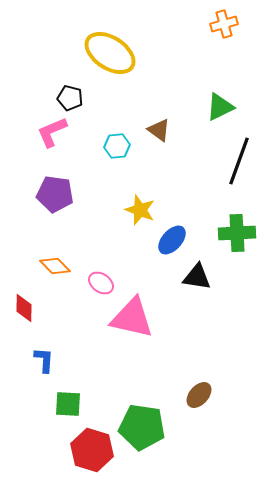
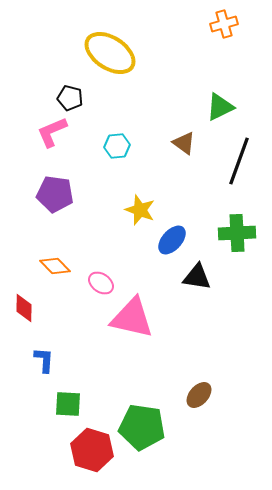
brown triangle: moved 25 px right, 13 px down
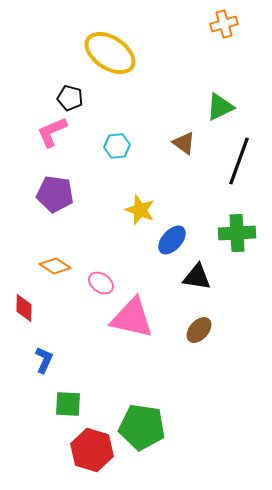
orange diamond: rotated 12 degrees counterclockwise
blue L-shape: rotated 20 degrees clockwise
brown ellipse: moved 65 px up
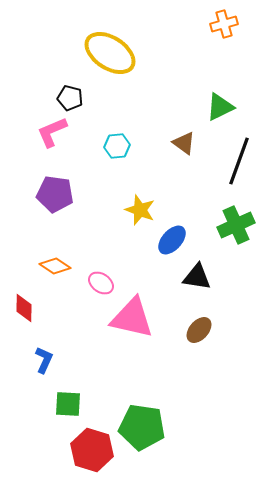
green cross: moved 1 px left, 8 px up; rotated 21 degrees counterclockwise
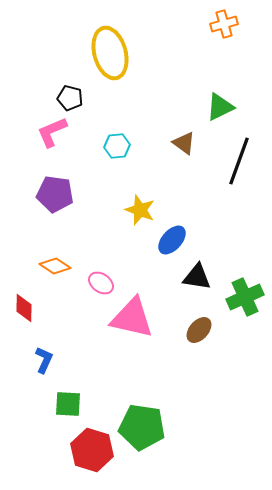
yellow ellipse: rotated 42 degrees clockwise
green cross: moved 9 px right, 72 px down
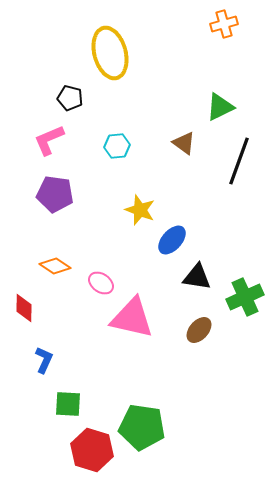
pink L-shape: moved 3 px left, 8 px down
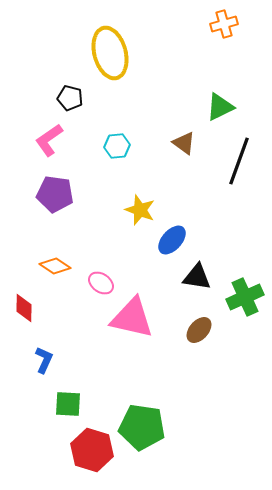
pink L-shape: rotated 12 degrees counterclockwise
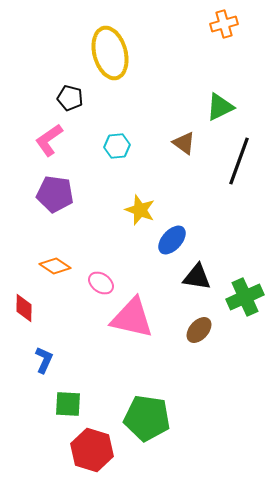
green pentagon: moved 5 px right, 9 px up
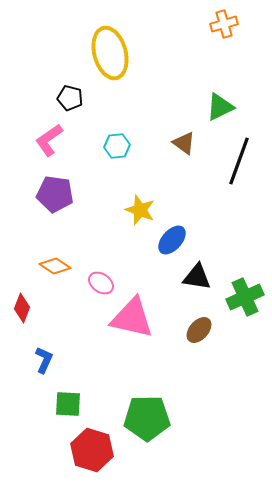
red diamond: moved 2 px left; rotated 20 degrees clockwise
green pentagon: rotated 9 degrees counterclockwise
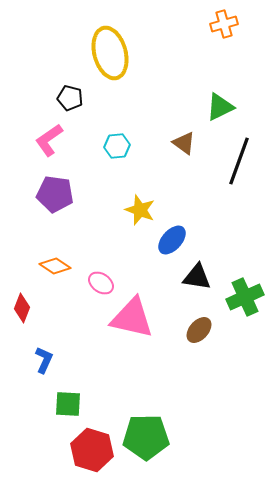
green pentagon: moved 1 px left, 19 px down
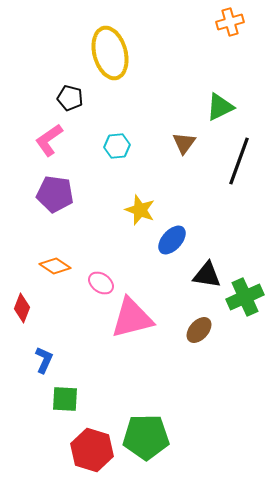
orange cross: moved 6 px right, 2 px up
brown triangle: rotated 30 degrees clockwise
black triangle: moved 10 px right, 2 px up
pink triangle: rotated 27 degrees counterclockwise
green square: moved 3 px left, 5 px up
